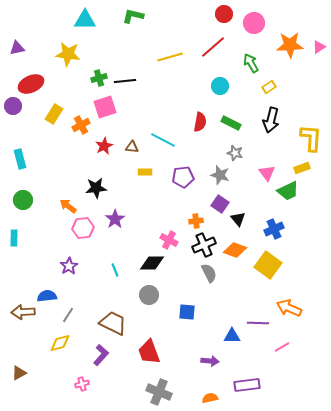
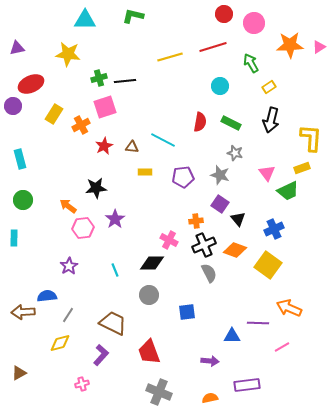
red line at (213, 47): rotated 24 degrees clockwise
blue square at (187, 312): rotated 12 degrees counterclockwise
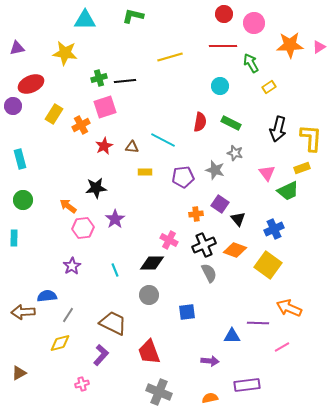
red line at (213, 47): moved 10 px right, 1 px up; rotated 16 degrees clockwise
yellow star at (68, 54): moved 3 px left, 1 px up
black arrow at (271, 120): moved 7 px right, 9 px down
gray star at (220, 175): moved 5 px left, 5 px up
orange cross at (196, 221): moved 7 px up
purple star at (69, 266): moved 3 px right
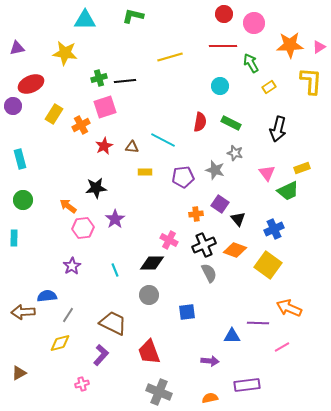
yellow L-shape at (311, 138): moved 57 px up
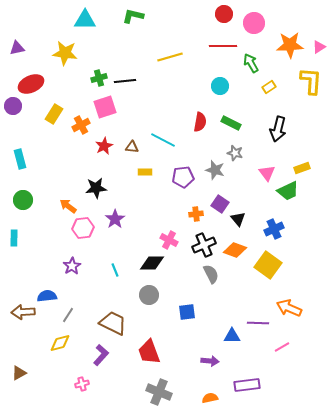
gray semicircle at (209, 273): moved 2 px right, 1 px down
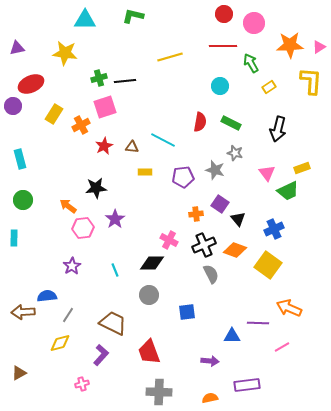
gray cross at (159, 392): rotated 20 degrees counterclockwise
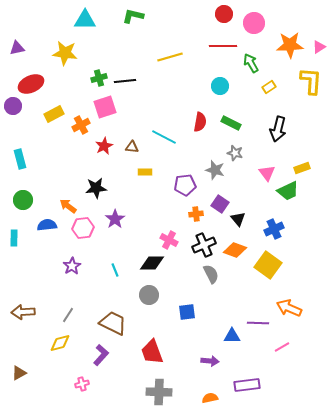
yellow rectangle at (54, 114): rotated 30 degrees clockwise
cyan line at (163, 140): moved 1 px right, 3 px up
purple pentagon at (183, 177): moved 2 px right, 8 px down
blue semicircle at (47, 296): moved 71 px up
red trapezoid at (149, 352): moved 3 px right
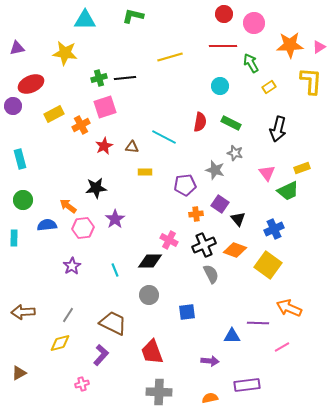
black line at (125, 81): moved 3 px up
black diamond at (152, 263): moved 2 px left, 2 px up
